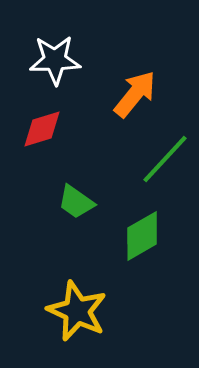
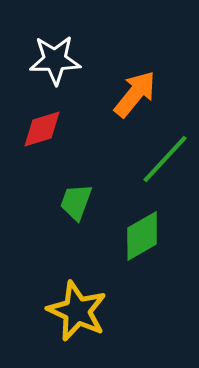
green trapezoid: rotated 75 degrees clockwise
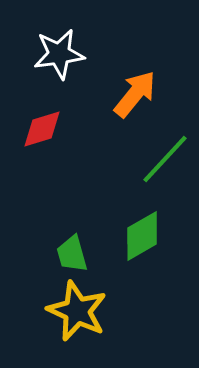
white star: moved 4 px right, 6 px up; rotated 6 degrees counterclockwise
green trapezoid: moved 4 px left, 52 px down; rotated 36 degrees counterclockwise
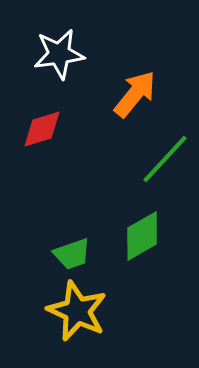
green trapezoid: rotated 93 degrees counterclockwise
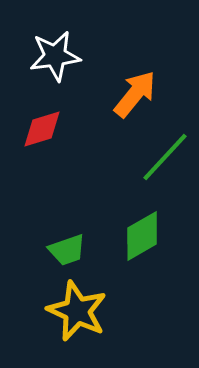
white star: moved 4 px left, 2 px down
green line: moved 2 px up
green trapezoid: moved 5 px left, 4 px up
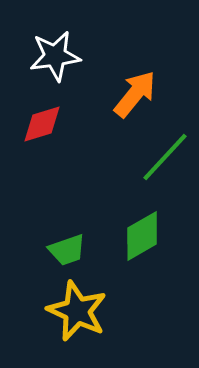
red diamond: moved 5 px up
